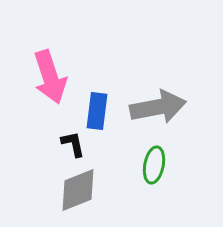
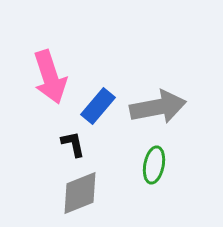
blue rectangle: moved 1 px right, 5 px up; rotated 33 degrees clockwise
gray diamond: moved 2 px right, 3 px down
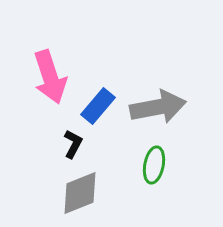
black L-shape: rotated 40 degrees clockwise
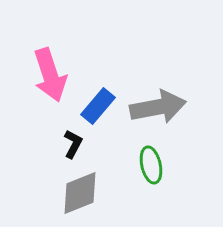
pink arrow: moved 2 px up
green ellipse: moved 3 px left; rotated 24 degrees counterclockwise
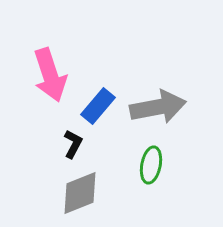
green ellipse: rotated 24 degrees clockwise
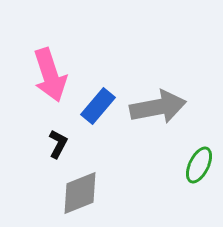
black L-shape: moved 15 px left
green ellipse: moved 48 px right; rotated 15 degrees clockwise
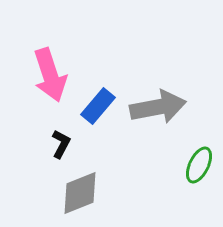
black L-shape: moved 3 px right
